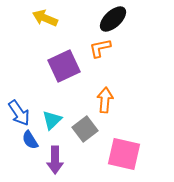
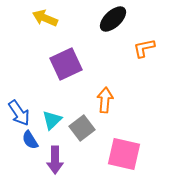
orange L-shape: moved 44 px right
purple square: moved 2 px right, 2 px up
gray square: moved 3 px left, 1 px up
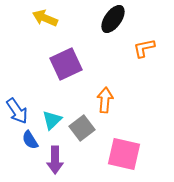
black ellipse: rotated 12 degrees counterclockwise
blue arrow: moved 2 px left, 2 px up
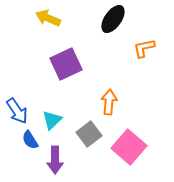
yellow arrow: moved 3 px right
orange arrow: moved 4 px right, 2 px down
gray square: moved 7 px right, 6 px down
pink square: moved 5 px right, 7 px up; rotated 28 degrees clockwise
